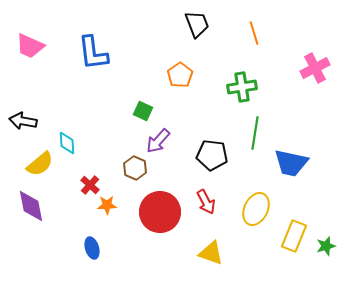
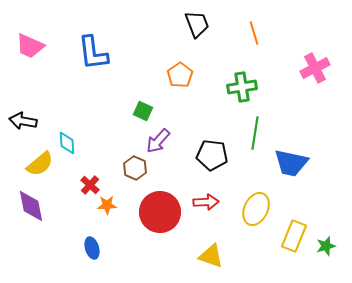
red arrow: rotated 65 degrees counterclockwise
yellow triangle: moved 3 px down
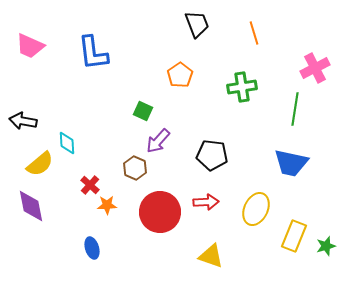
green line: moved 40 px right, 24 px up
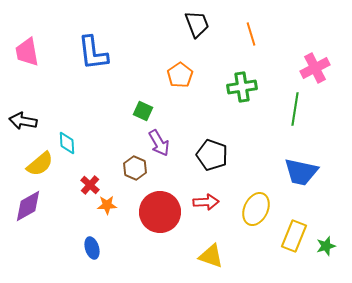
orange line: moved 3 px left, 1 px down
pink trapezoid: moved 3 px left, 6 px down; rotated 56 degrees clockwise
purple arrow: moved 1 px right, 2 px down; rotated 72 degrees counterclockwise
black pentagon: rotated 12 degrees clockwise
blue trapezoid: moved 10 px right, 9 px down
purple diamond: moved 3 px left; rotated 72 degrees clockwise
